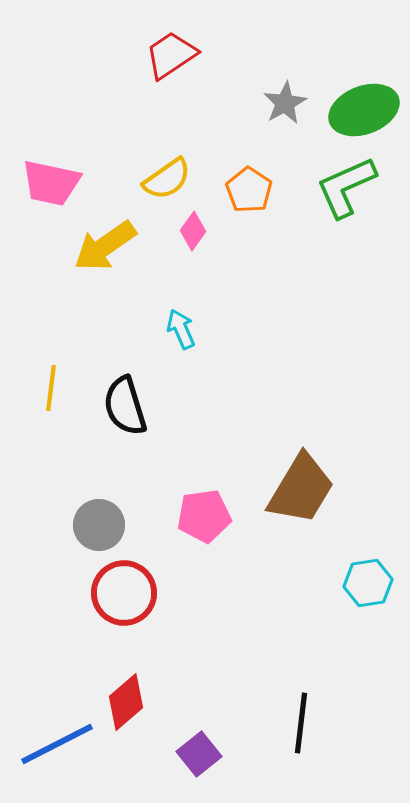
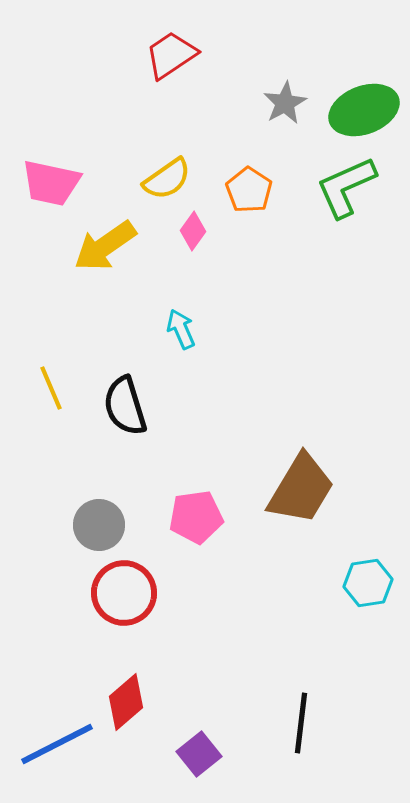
yellow line: rotated 30 degrees counterclockwise
pink pentagon: moved 8 px left, 1 px down
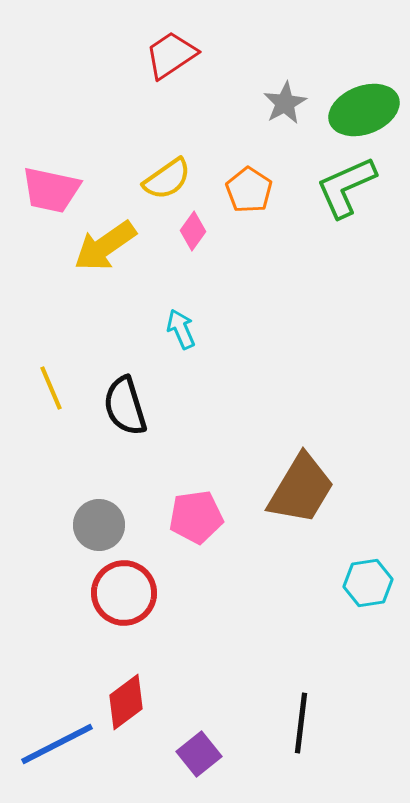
pink trapezoid: moved 7 px down
red diamond: rotated 4 degrees clockwise
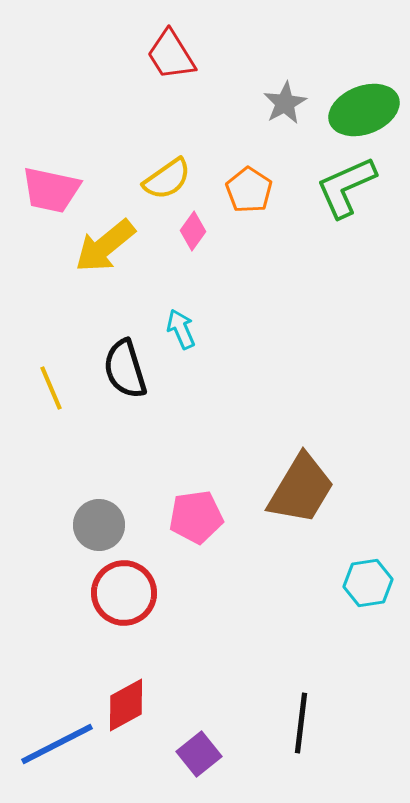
red trapezoid: rotated 88 degrees counterclockwise
yellow arrow: rotated 4 degrees counterclockwise
black semicircle: moved 37 px up
red diamond: moved 3 px down; rotated 8 degrees clockwise
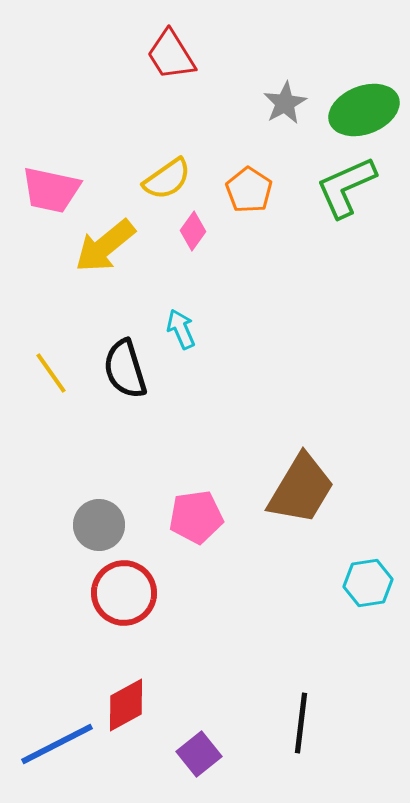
yellow line: moved 15 px up; rotated 12 degrees counterclockwise
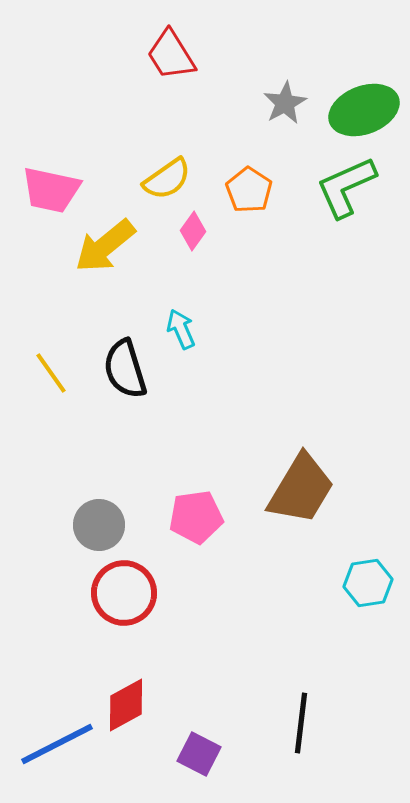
purple square: rotated 24 degrees counterclockwise
